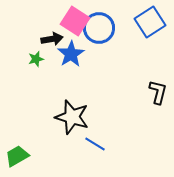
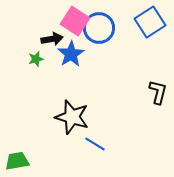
green trapezoid: moved 5 px down; rotated 20 degrees clockwise
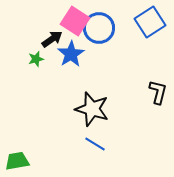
black arrow: rotated 25 degrees counterclockwise
black star: moved 20 px right, 8 px up
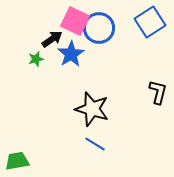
pink square: rotated 8 degrees counterclockwise
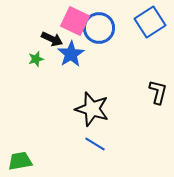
black arrow: rotated 60 degrees clockwise
green trapezoid: moved 3 px right
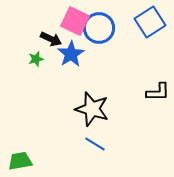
black arrow: moved 1 px left
black L-shape: rotated 75 degrees clockwise
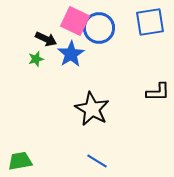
blue square: rotated 24 degrees clockwise
black arrow: moved 5 px left
black star: rotated 12 degrees clockwise
blue line: moved 2 px right, 17 px down
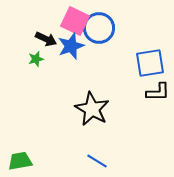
blue square: moved 41 px down
blue star: moved 8 px up; rotated 12 degrees clockwise
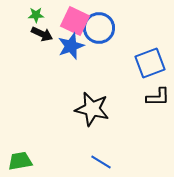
black arrow: moved 4 px left, 5 px up
green star: moved 44 px up; rotated 14 degrees clockwise
blue square: rotated 12 degrees counterclockwise
black L-shape: moved 5 px down
black star: rotated 16 degrees counterclockwise
blue line: moved 4 px right, 1 px down
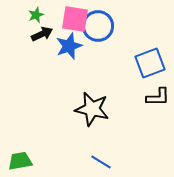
green star: rotated 21 degrees counterclockwise
pink square: moved 2 px up; rotated 16 degrees counterclockwise
blue circle: moved 1 px left, 2 px up
black arrow: rotated 50 degrees counterclockwise
blue star: moved 2 px left
